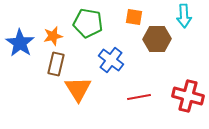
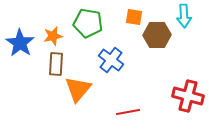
brown hexagon: moved 4 px up
brown rectangle: rotated 10 degrees counterclockwise
orange triangle: rotated 12 degrees clockwise
red line: moved 11 px left, 15 px down
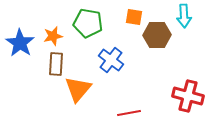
red line: moved 1 px right, 1 px down
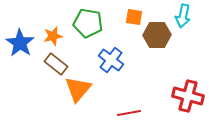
cyan arrow: moved 1 px left; rotated 15 degrees clockwise
brown rectangle: rotated 55 degrees counterclockwise
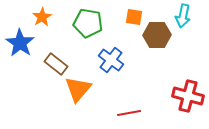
orange star: moved 11 px left, 19 px up; rotated 18 degrees counterclockwise
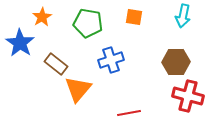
brown hexagon: moved 19 px right, 27 px down
blue cross: rotated 35 degrees clockwise
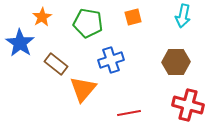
orange square: moved 1 px left; rotated 24 degrees counterclockwise
orange triangle: moved 5 px right
red cross: moved 9 px down
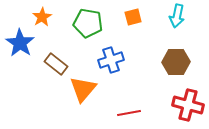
cyan arrow: moved 6 px left
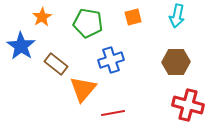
blue star: moved 1 px right, 3 px down
red line: moved 16 px left
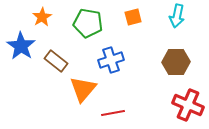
brown rectangle: moved 3 px up
red cross: rotated 8 degrees clockwise
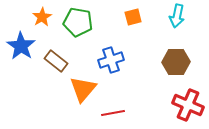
green pentagon: moved 10 px left, 1 px up
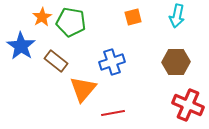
green pentagon: moved 7 px left
blue cross: moved 1 px right, 2 px down
